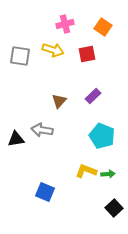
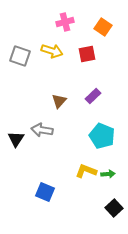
pink cross: moved 2 px up
yellow arrow: moved 1 px left, 1 px down
gray square: rotated 10 degrees clockwise
black triangle: rotated 48 degrees counterclockwise
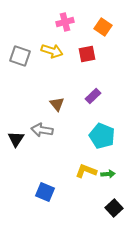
brown triangle: moved 2 px left, 3 px down; rotated 21 degrees counterclockwise
